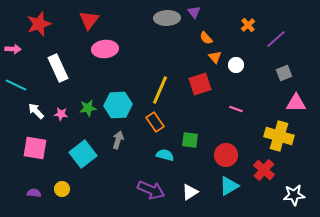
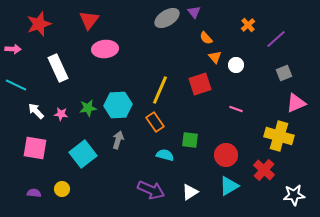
gray ellipse: rotated 30 degrees counterclockwise
pink triangle: rotated 25 degrees counterclockwise
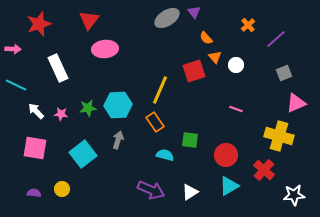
red square: moved 6 px left, 13 px up
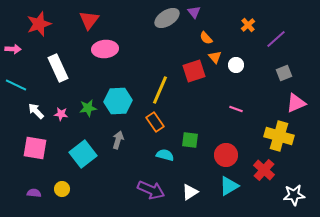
cyan hexagon: moved 4 px up
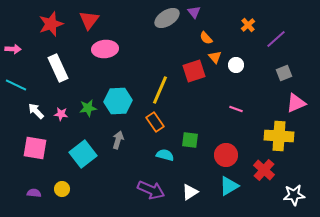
red star: moved 12 px right
yellow cross: rotated 12 degrees counterclockwise
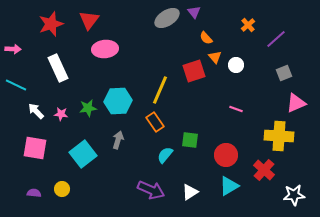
cyan semicircle: rotated 66 degrees counterclockwise
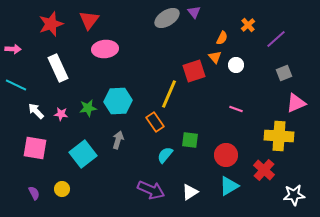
orange semicircle: moved 16 px right; rotated 112 degrees counterclockwise
yellow line: moved 9 px right, 4 px down
purple semicircle: rotated 56 degrees clockwise
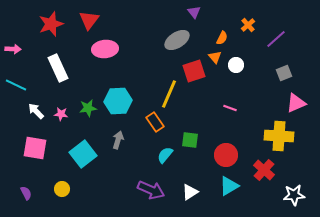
gray ellipse: moved 10 px right, 22 px down
pink line: moved 6 px left, 1 px up
purple semicircle: moved 8 px left
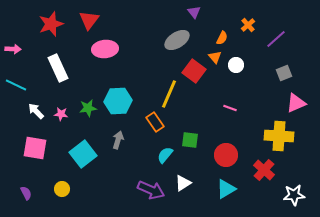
red square: rotated 35 degrees counterclockwise
cyan triangle: moved 3 px left, 3 px down
white triangle: moved 7 px left, 9 px up
